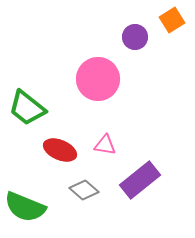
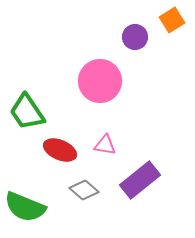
pink circle: moved 2 px right, 2 px down
green trapezoid: moved 4 px down; rotated 18 degrees clockwise
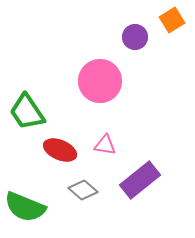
gray diamond: moved 1 px left
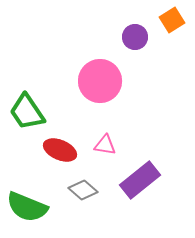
green semicircle: moved 2 px right
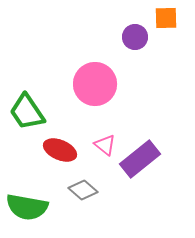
orange square: moved 6 px left, 2 px up; rotated 30 degrees clockwise
pink circle: moved 5 px left, 3 px down
pink triangle: rotated 30 degrees clockwise
purple rectangle: moved 21 px up
green semicircle: rotated 12 degrees counterclockwise
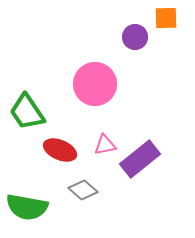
pink triangle: rotated 50 degrees counterclockwise
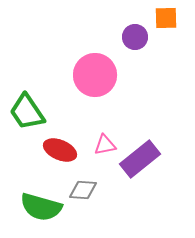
pink circle: moved 9 px up
gray diamond: rotated 36 degrees counterclockwise
green semicircle: moved 14 px right; rotated 6 degrees clockwise
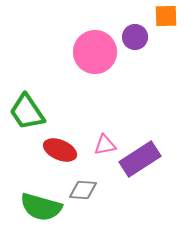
orange square: moved 2 px up
pink circle: moved 23 px up
purple rectangle: rotated 6 degrees clockwise
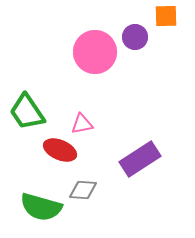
pink triangle: moved 23 px left, 21 px up
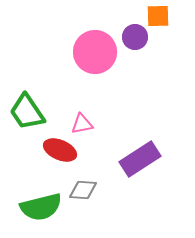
orange square: moved 8 px left
green semicircle: rotated 30 degrees counterclockwise
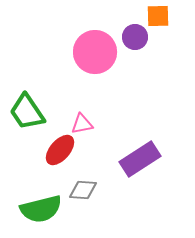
red ellipse: rotated 72 degrees counterclockwise
green semicircle: moved 2 px down
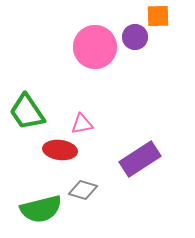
pink circle: moved 5 px up
red ellipse: rotated 56 degrees clockwise
gray diamond: rotated 12 degrees clockwise
